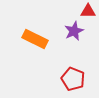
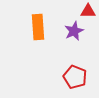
orange rectangle: moved 3 px right, 12 px up; rotated 60 degrees clockwise
red pentagon: moved 2 px right, 2 px up
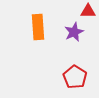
purple star: moved 1 px down
red pentagon: rotated 10 degrees clockwise
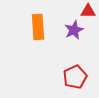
purple star: moved 2 px up
red pentagon: rotated 15 degrees clockwise
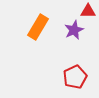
orange rectangle: rotated 35 degrees clockwise
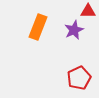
orange rectangle: rotated 10 degrees counterclockwise
red pentagon: moved 4 px right, 1 px down
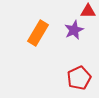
orange rectangle: moved 6 px down; rotated 10 degrees clockwise
